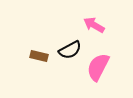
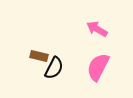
pink arrow: moved 3 px right, 4 px down
black semicircle: moved 16 px left, 18 px down; rotated 35 degrees counterclockwise
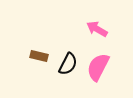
black semicircle: moved 14 px right, 4 px up
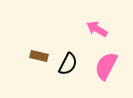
pink semicircle: moved 8 px right, 1 px up
